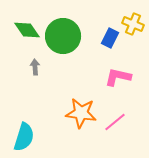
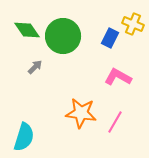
gray arrow: rotated 49 degrees clockwise
pink L-shape: rotated 16 degrees clockwise
pink line: rotated 20 degrees counterclockwise
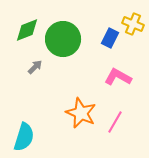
green diamond: rotated 76 degrees counterclockwise
green circle: moved 3 px down
orange star: rotated 16 degrees clockwise
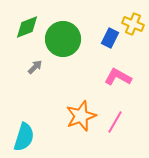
green diamond: moved 3 px up
orange star: moved 3 px down; rotated 28 degrees clockwise
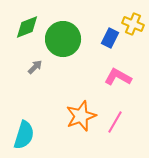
cyan semicircle: moved 2 px up
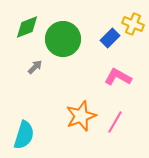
blue rectangle: rotated 18 degrees clockwise
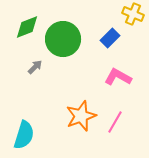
yellow cross: moved 10 px up
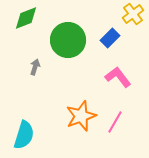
yellow cross: rotated 30 degrees clockwise
green diamond: moved 1 px left, 9 px up
green circle: moved 5 px right, 1 px down
gray arrow: rotated 28 degrees counterclockwise
pink L-shape: rotated 24 degrees clockwise
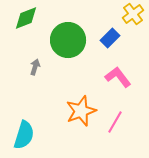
orange star: moved 5 px up
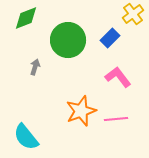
pink line: moved 1 px right, 3 px up; rotated 55 degrees clockwise
cyan semicircle: moved 2 px right, 2 px down; rotated 124 degrees clockwise
